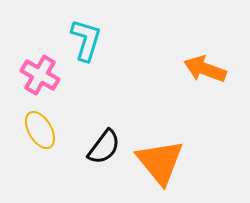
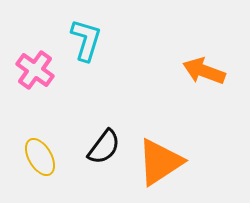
orange arrow: moved 1 px left, 2 px down
pink cross: moved 5 px left, 5 px up; rotated 6 degrees clockwise
yellow ellipse: moved 27 px down
orange triangle: rotated 36 degrees clockwise
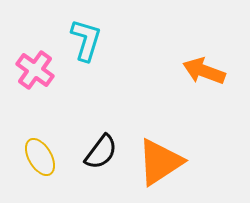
black semicircle: moved 3 px left, 5 px down
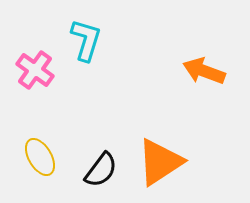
black semicircle: moved 18 px down
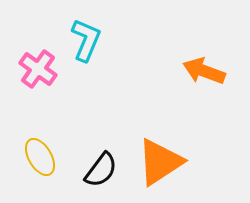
cyan L-shape: rotated 6 degrees clockwise
pink cross: moved 3 px right, 1 px up
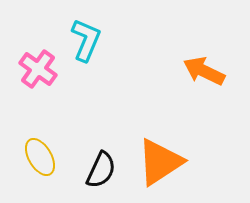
orange arrow: rotated 6 degrees clockwise
black semicircle: rotated 12 degrees counterclockwise
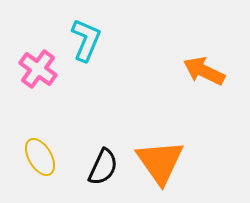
orange triangle: rotated 32 degrees counterclockwise
black semicircle: moved 2 px right, 3 px up
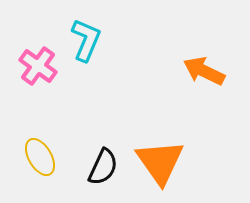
pink cross: moved 3 px up
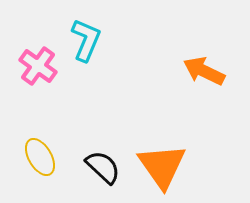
orange triangle: moved 2 px right, 4 px down
black semicircle: rotated 72 degrees counterclockwise
